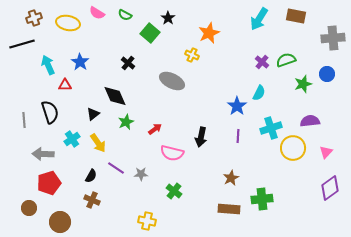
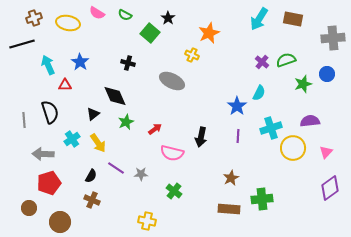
brown rectangle at (296, 16): moved 3 px left, 3 px down
black cross at (128, 63): rotated 24 degrees counterclockwise
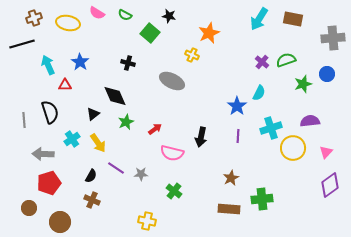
black star at (168, 18): moved 1 px right, 2 px up; rotated 24 degrees counterclockwise
purple diamond at (330, 188): moved 3 px up
